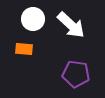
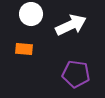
white circle: moved 2 px left, 5 px up
white arrow: rotated 68 degrees counterclockwise
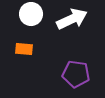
white arrow: moved 1 px right, 6 px up
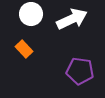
orange rectangle: rotated 42 degrees clockwise
purple pentagon: moved 4 px right, 3 px up
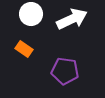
orange rectangle: rotated 12 degrees counterclockwise
purple pentagon: moved 15 px left
